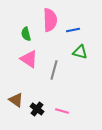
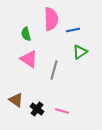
pink semicircle: moved 1 px right, 1 px up
green triangle: rotated 49 degrees counterclockwise
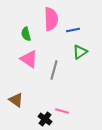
black cross: moved 8 px right, 10 px down
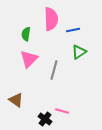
green semicircle: rotated 24 degrees clockwise
green triangle: moved 1 px left
pink triangle: rotated 42 degrees clockwise
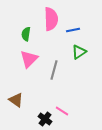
pink line: rotated 16 degrees clockwise
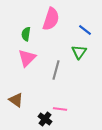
pink semicircle: rotated 20 degrees clockwise
blue line: moved 12 px right; rotated 48 degrees clockwise
green triangle: rotated 21 degrees counterclockwise
pink triangle: moved 2 px left, 1 px up
gray line: moved 2 px right
pink line: moved 2 px left, 2 px up; rotated 24 degrees counterclockwise
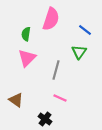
pink line: moved 11 px up; rotated 16 degrees clockwise
